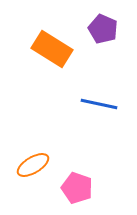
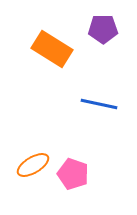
purple pentagon: rotated 24 degrees counterclockwise
pink pentagon: moved 4 px left, 14 px up
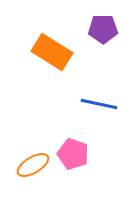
orange rectangle: moved 3 px down
pink pentagon: moved 20 px up
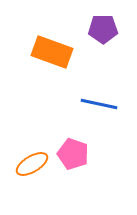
orange rectangle: rotated 12 degrees counterclockwise
orange ellipse: moved 1 px left, 1 px up
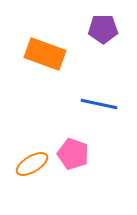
orange rectangle: moved 7 px left, 2 px down
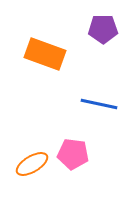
pink pentagon: rotated 12 degrees counterclockwise
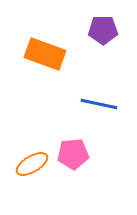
purple pentagon: moved 1 px down
pink pentagon: rotated 12 degrees counterclockwise
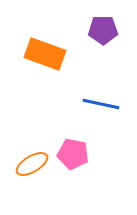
blue line: moved 2 px right
pink pentagon: rotated 16 degrees clockwise
